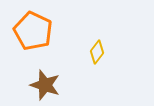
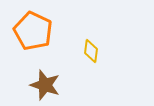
yellow diamond: moved 6 px left, 1 px up; rotated 30 degrees counterclockwise
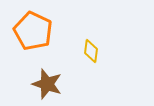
brown star: moved 2 px right, 1 px up
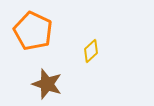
yellow diamond: rotated 40 degrees clockwise
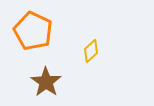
brown star: moved 1 px left, 2 px up; rotated 16 degrees clockwise
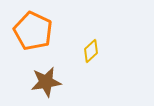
brown star: rotated 28 degrees clockwise
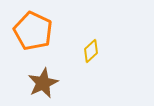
brown star: moved 3 px left, 1 px down; rotated 16 degrees counterclockwise
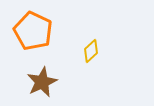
brown star: moved 1 px left, 1 px up
